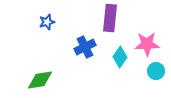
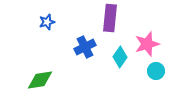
pink star: rotated 15 degrees counterclockwise
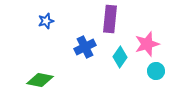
purple rectangle: moved 1 px down
blue star: moved 1 px left, 1 px up
green diamond: rotated 20 degrees clockwise
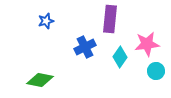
pink star: rotated 10 degrees clockwise
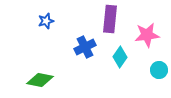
pink star: moved 9 px up
cyan circle: moved 3 px right, 1 px up
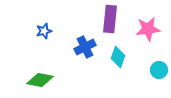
blue star: moved 2 px left, 10 px down
pink star: moved 1 px right, 6 px up
cyan diamond: moved 2 px left; rotated 15 degrees counterclockwise
